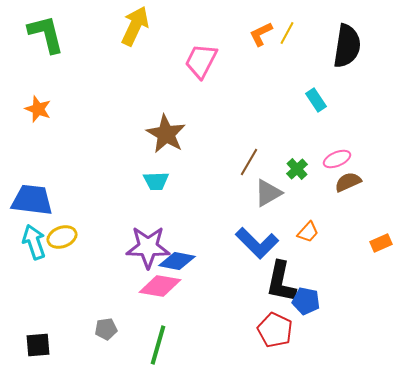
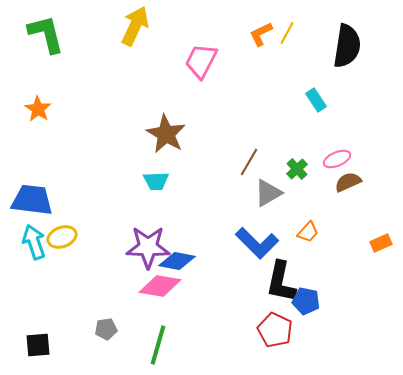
orange star: rotated 12 degrees clockwise
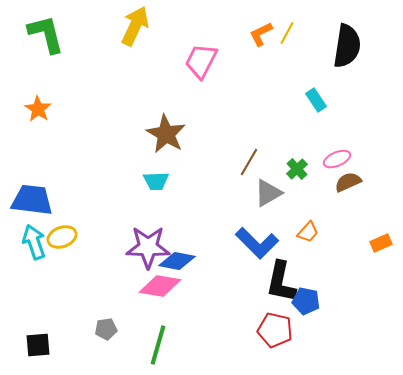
red pentagon: rotated 12 degrees counterclockwise
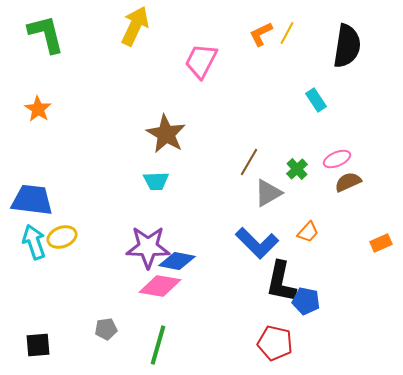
red pentagon: moved 13 px down
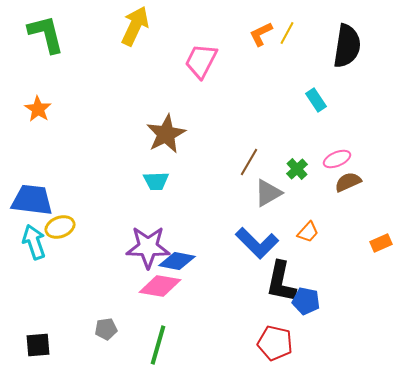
brown star: rotated 15 degrees clockwise
yellow ellipse: moved 2 px left, 10 px up
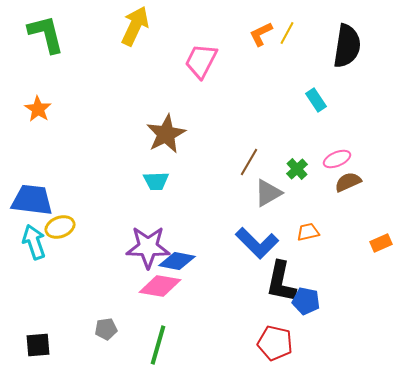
orange trapezoid: rotated 145 degrees counterclockwise
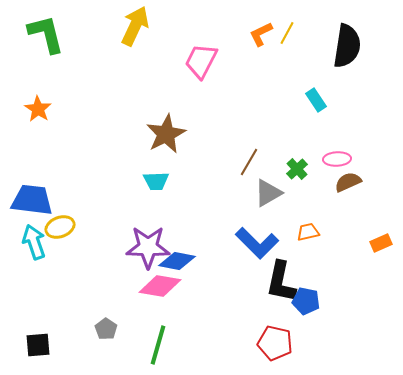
pink ellipse: rotated 20 degrees clockwise
gray pentagon: rotated 30 degrees counterclockwise
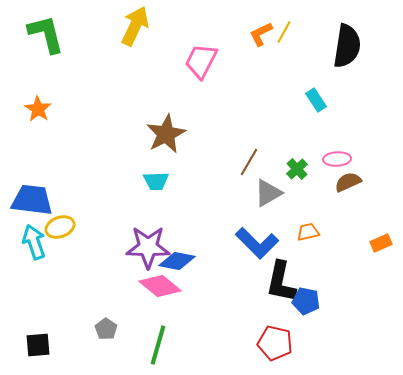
yellow line: moved 3 px left, 1 px up
pink diamond: rotated 30 degrees clockwise
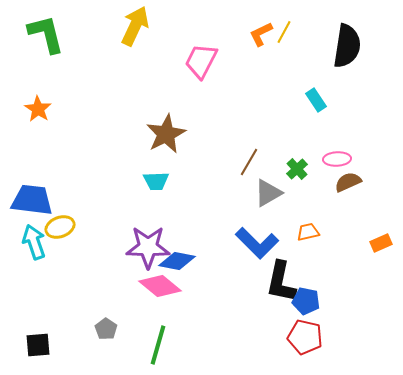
red pentagon: moved 30 px right, 6 px up
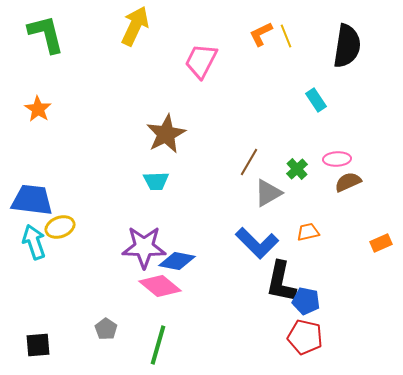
yellow line: moved 2 px right, 4 px down; rotated 50 degrees counterclockwise
purple star: moved 4 px left
